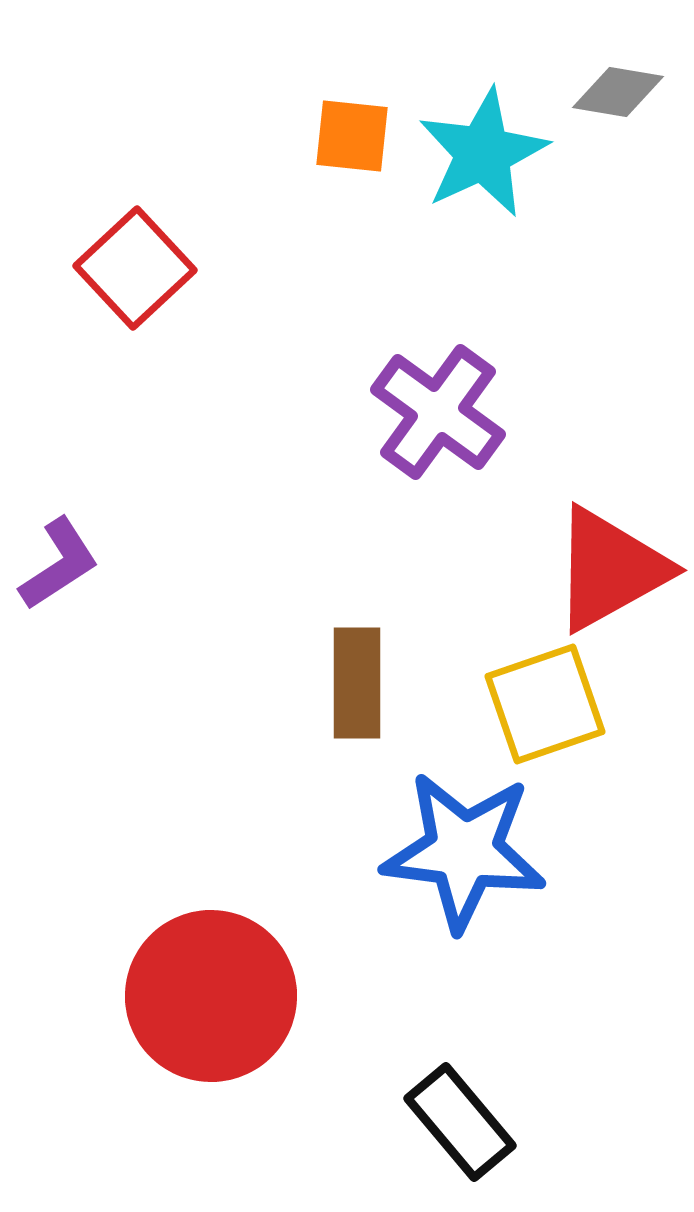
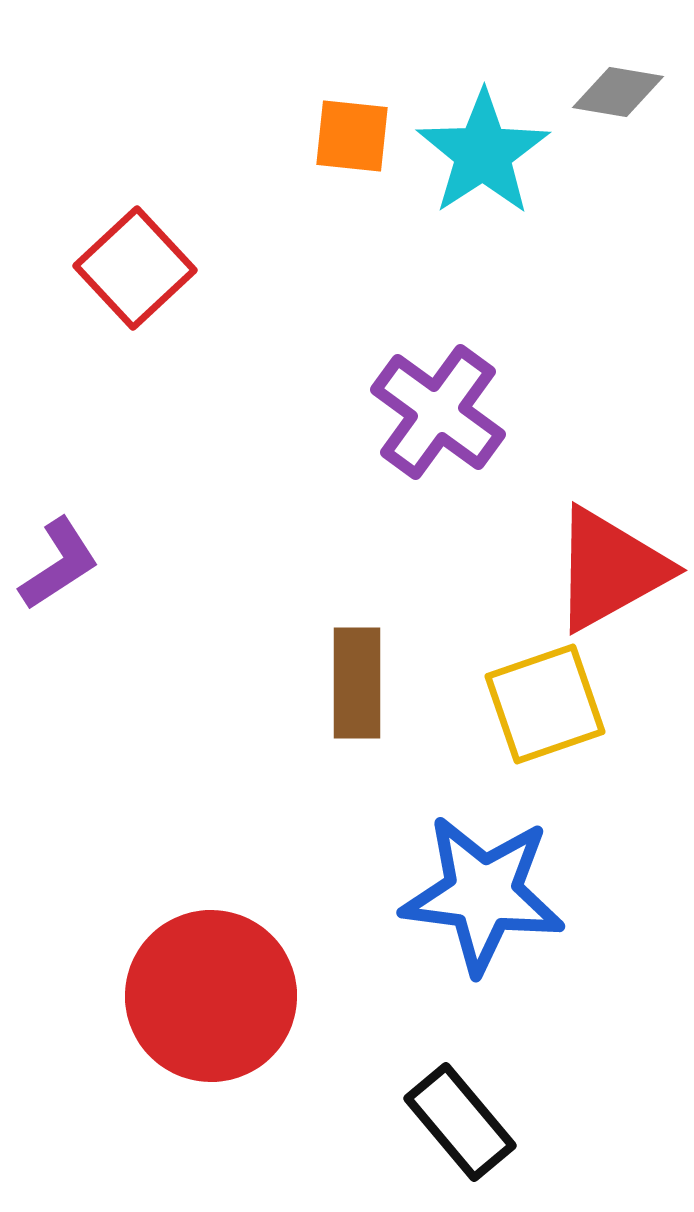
cyan star: rotated 8 degrees counterclockwise
blue star: moved 19 px right, 43 px down
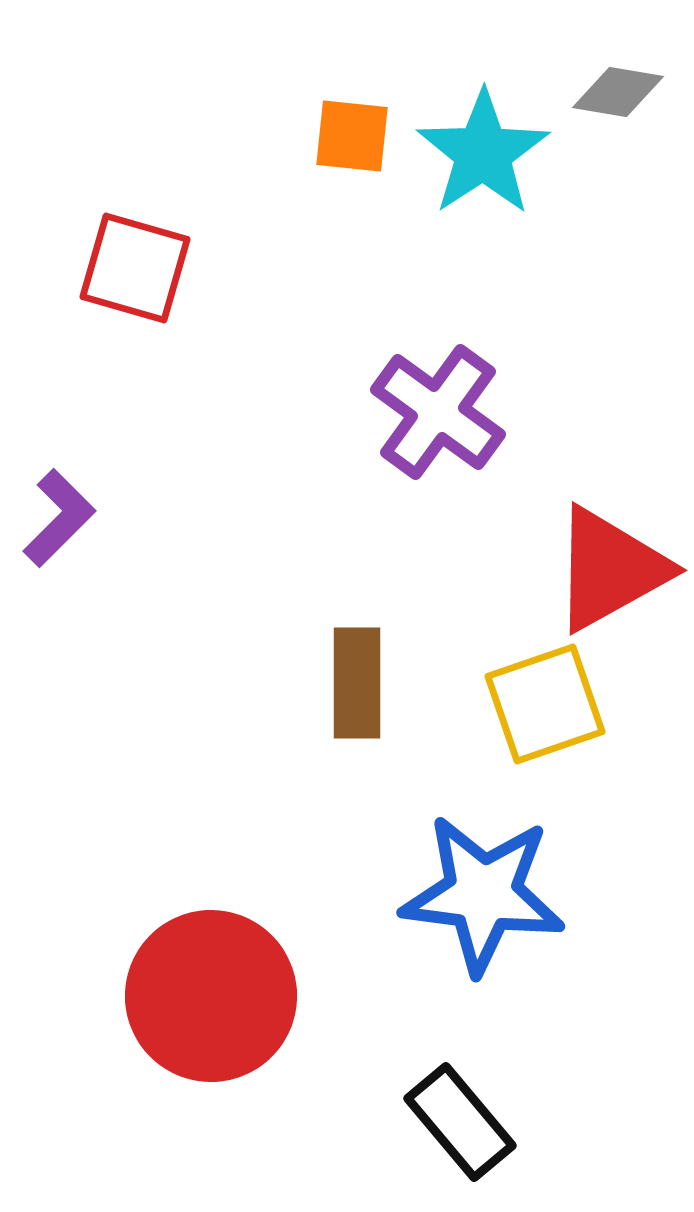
red square: rotated 31 degrees counterclockwise
purple L-shape: moved 46 px up; rotated 12 degrees counterclockwise
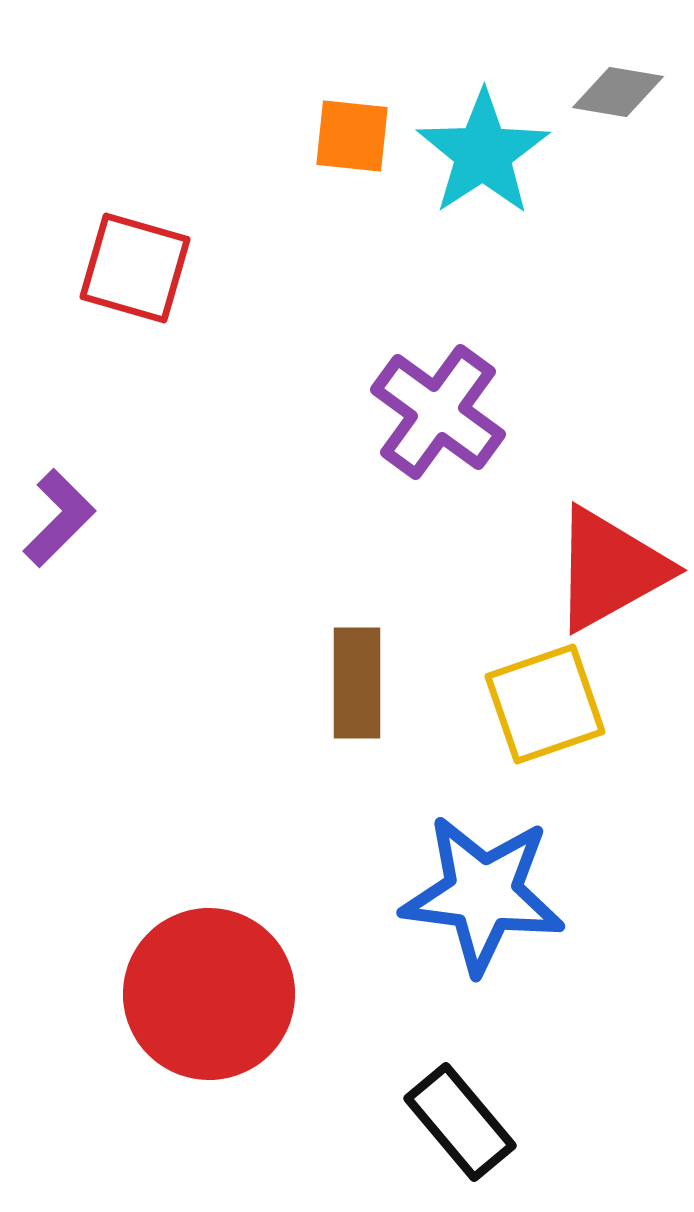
red circle: moved 2 px left, 2 px up
